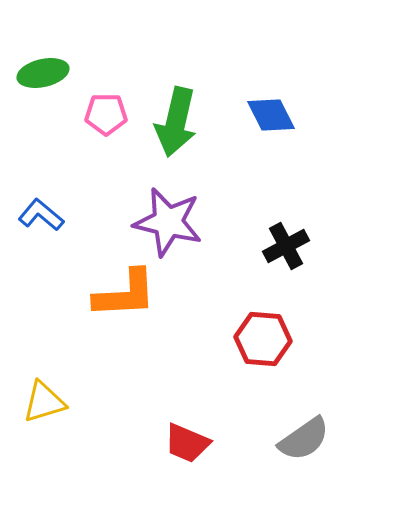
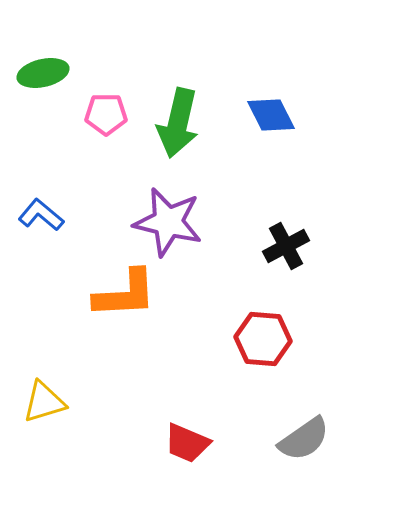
green arrow: moved 2 px right, 1 px down
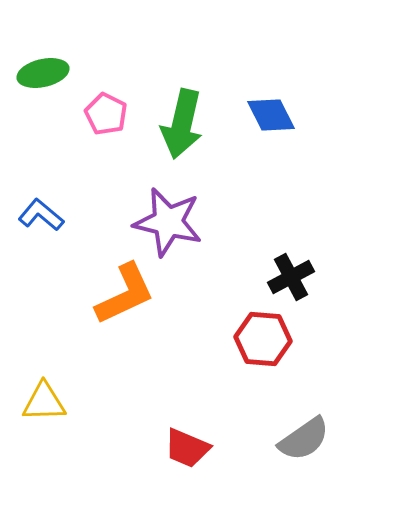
pink pentagon: rotated 27 degrees clockwise
green arrow: moved 4 px right, 1 px down
black cross: moved 5 px right, 31 px down
orange L-shape: rotated 22 degrees counterclockwise
yellow triangle: rotated 15 degrees clockwise
red trapezoid: moved 5 px down
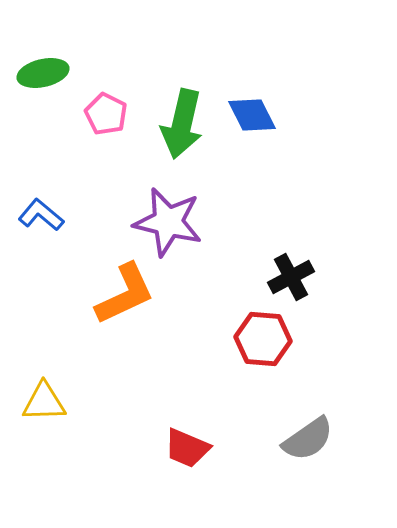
blue diamond: moved 19 px left
gray semicircle: moved 4 px right
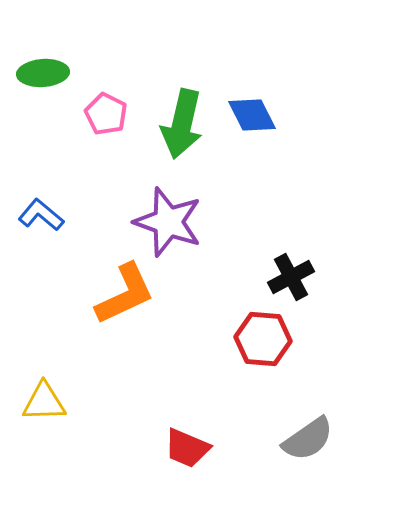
green ellipse: rotated 9 degrees clockwise
purple star: rotated 6 degrees clockwise
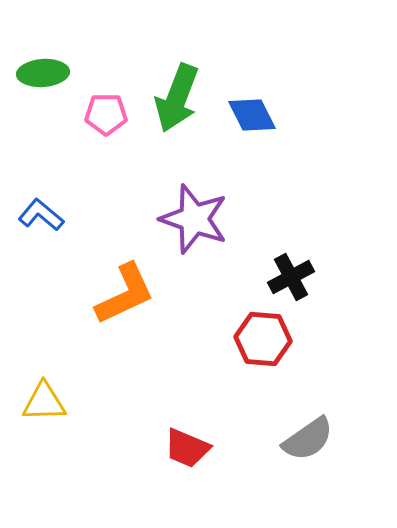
pink pentagon: rotated 27 degrees counterclockwise
green arrow: moved 5 px left, 26 px up; rotated 8 degrees clockwise
purple star: moved 26 px right, 3 px up
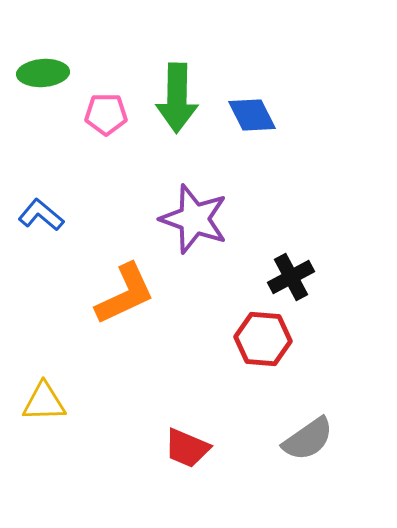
green arrow: rotated 20 degrees counterclockwise
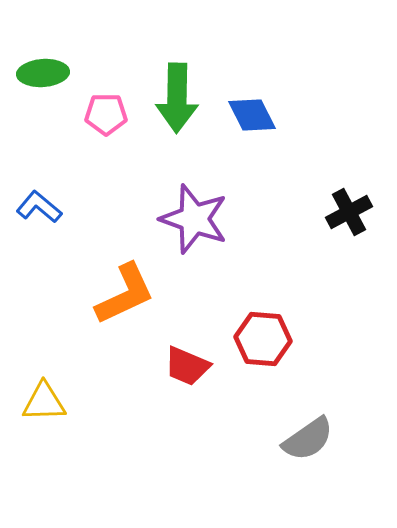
blue L-shape: moved 2 px left, 8 px up
black cross: moved 58 px right, 65 px up
red trapezoid: moved 82 px up
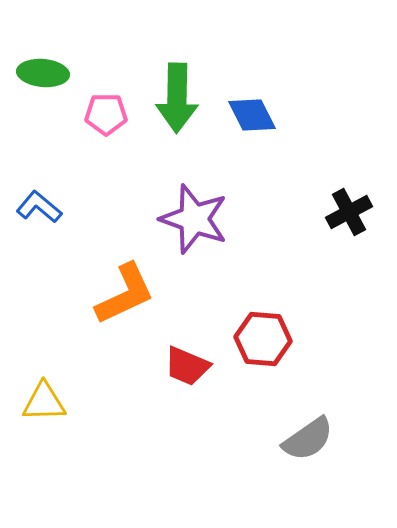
green ellipse: rotated 9 degrees clockwise
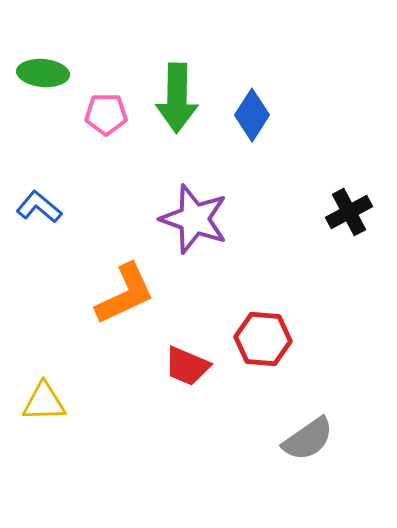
blue diamond: rotated 60 degrees clockwise
